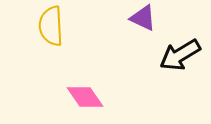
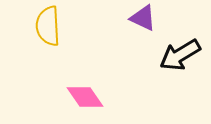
yellow semicircle: moved 3 px left
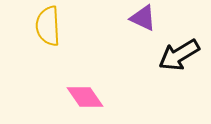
black arrow: moved 1 px left
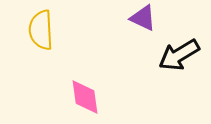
yellow semicircle: moved 7 px left, 4 px down
pink diamond: rotated 27 degrees clockwise
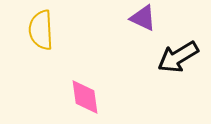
black arrow: moved 1 px left, 2 px down
